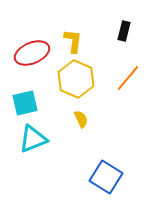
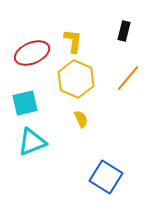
cyan triangle: moved 1 px left, 3 px down
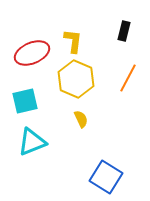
orange line: rotated 12 degrees counterclockwise
cyan square: moved 2 px up
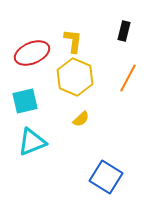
yellow hexagon: moved 1 px left, 2 px up
yellow semicircle: rotated 72 degrees clockwise
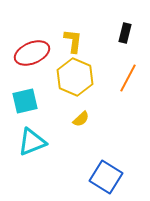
black rectangle: moved 1 px right, 2 px down
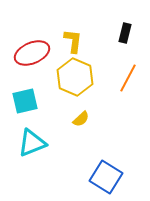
cyan triangle: moved 1 px down
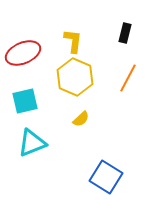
red ellipse: moved 9 px left
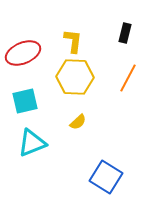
yellow hexagon: rotated 21 degrees counterclockwise
yellow semicircle: moved 3 px left, 3 px down
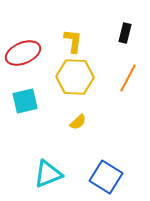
cyan triangle: moved 16 px right, 31 px down
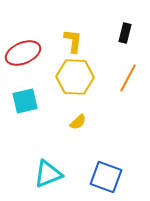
blue square: rotated 12 degrees counterclockwise
